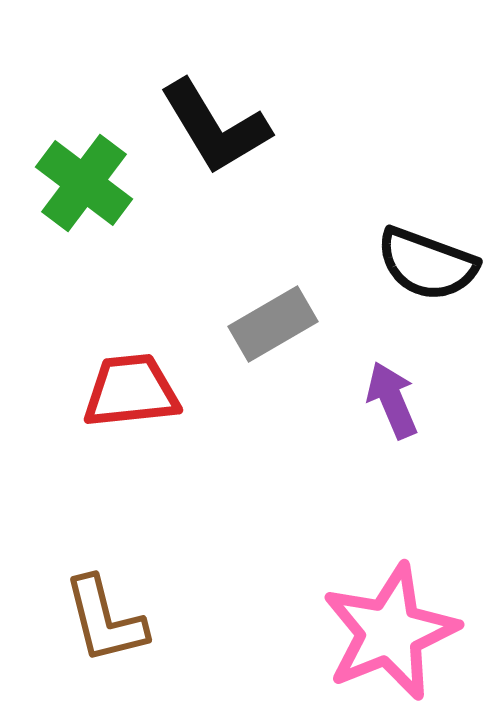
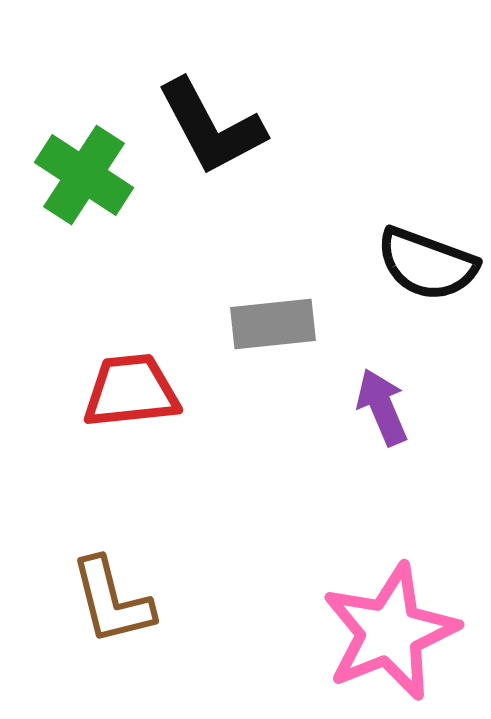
black L-shape: moved 4 px left; rotated 3 degrees clockwise
green cross: moved 8 px up; rotated 4 degrees counterclockwise
gray rectangle: rotated 24 degrees clockwise
purple arrow: moved 10 px left, 7 px down
brown L-shape: moved 7 px right, 19 px up
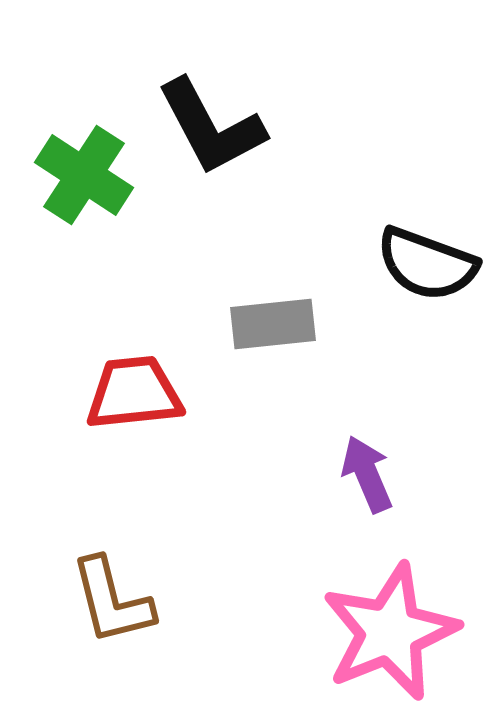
red trapezoid: moved 3 px right, 2 px down
purple arrow: moved 15 px left, 67 px down
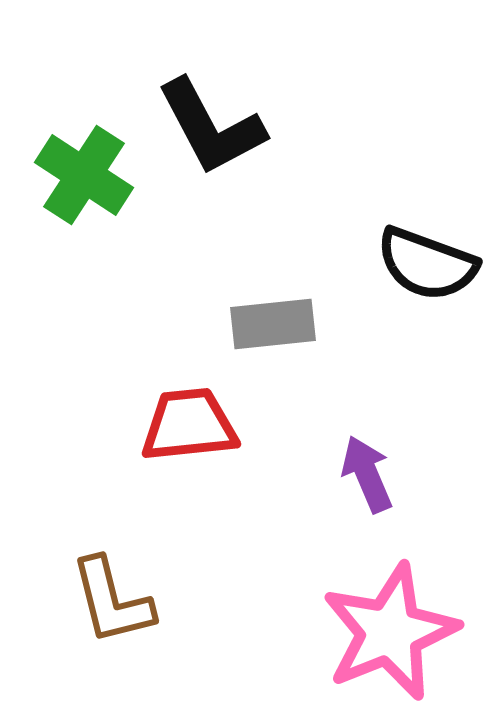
red trapezoid: moved 55 px right, 32 px down
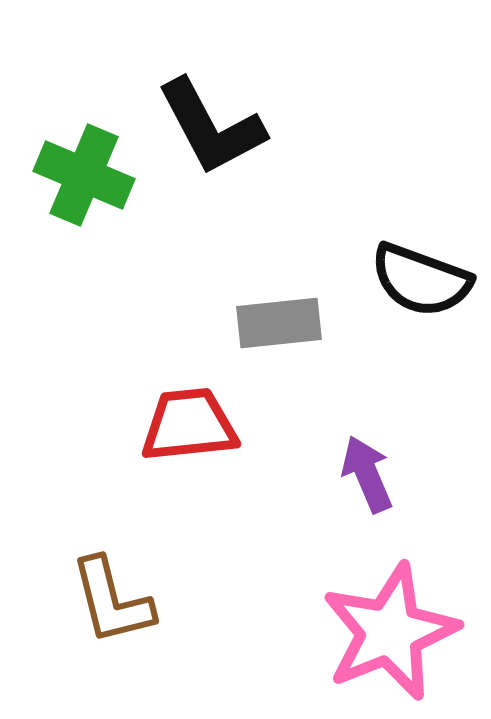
green cross: rotated 10 degrees counterclockwise
black semicircle: moved 6 px left, 16 px down
gray rectangle: moved 6 px right, 1 px up
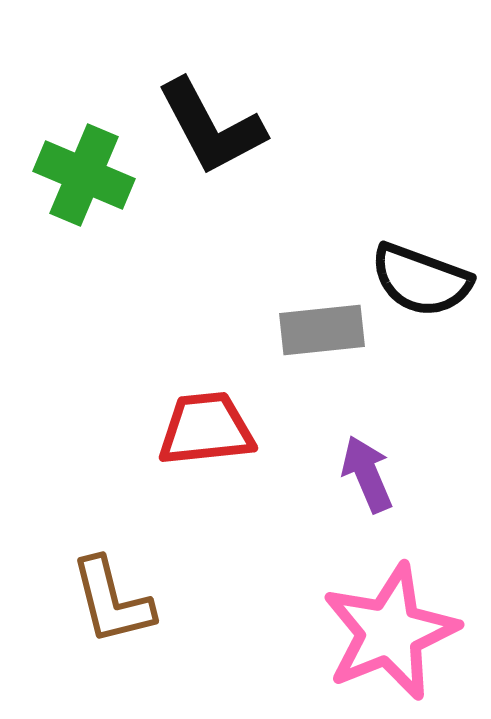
gray rectangle: moved 43 px right, 7 px down
red trapezoid: moved 17 px right, 4 px down
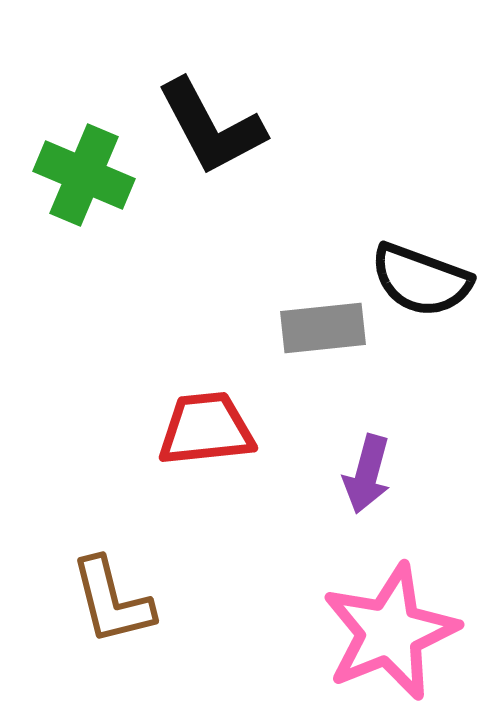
gray rectangle: moved 1 px right, 2 px up
purple arrow: rotated 142 degrees counterclockwise
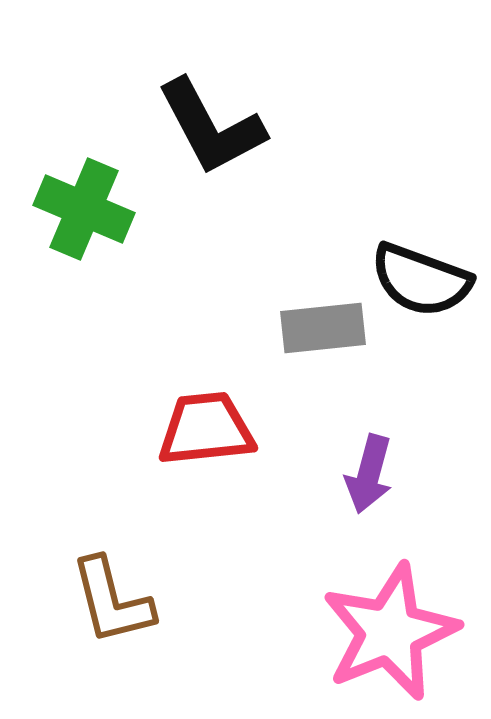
green cross: moved 34 px down
purple arrow: moved 2 px right
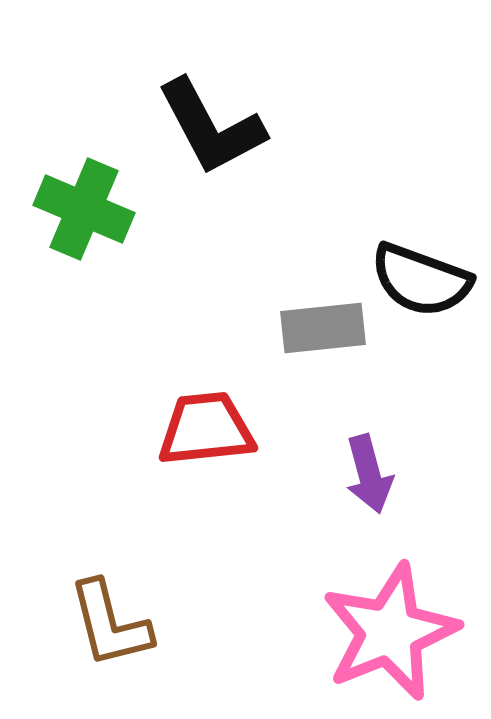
purple arrow: rotated 30 degrees counterclockwise
brown L-shape: moved 2 px left, 23 px down
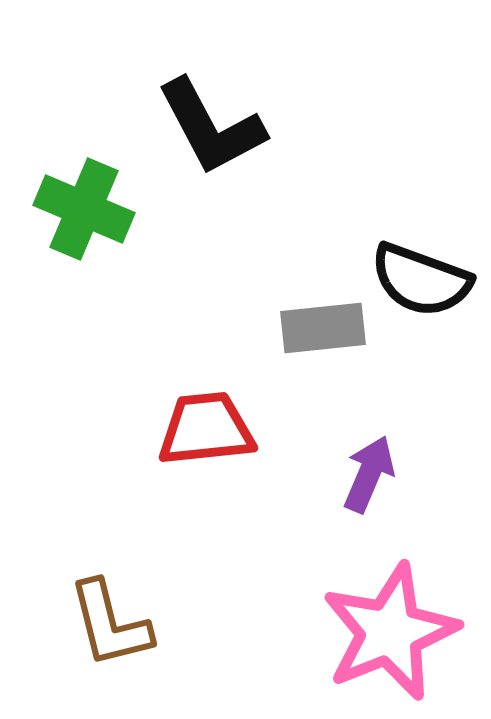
purple arrow: rotated 142 degrees counterclockwise
